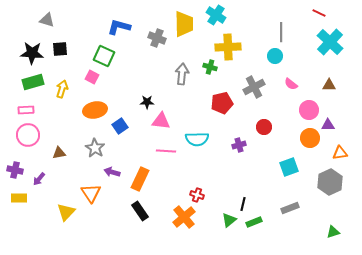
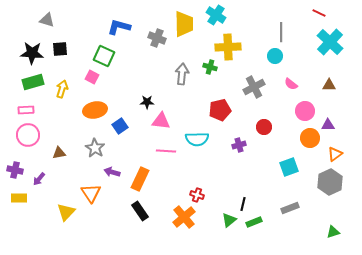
red pentagon at (222, 103): moved 2 px left, 7 px down
pink circle at (309, 110): moved 4 px left, 1 px down
orange triangle at (340, 153): moved 5 px left, 1 px down; rotated 28 degrees counterclockwise
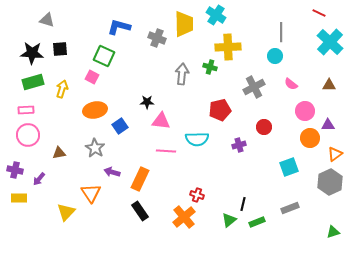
green rectangle at (254, 222): moved 3 px right
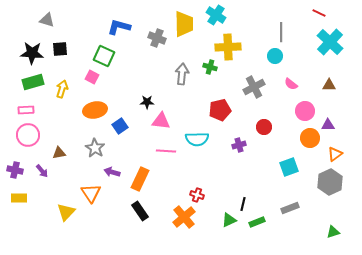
purple arrow at (39, 179): moved 3 px right, 8 px up; rotated 80 degrees counterclockwise
green triangle at (229, 220): rotated 14 degrees clockwise
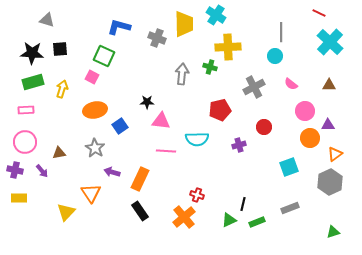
pink circle at (28, 135): moved 3 px left, 7 px down
